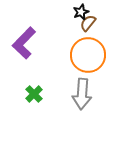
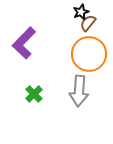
orange circle: moved 1 px right, 1 px up
gray arrow: moved 3 px left, 3 px up
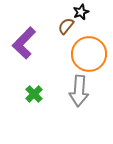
brown semicircle: moved 22 px left, 3 px down
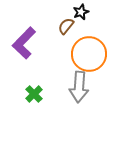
gray arrow: moved 4 px up
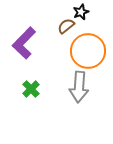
brown semicircle: rotated 12 degrees clockwise
orange circle: moved 1 px left, 3 px up
green cross: moved 3 px left, 5 px up
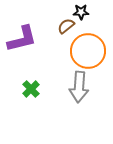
black star: rotated 21 degrees clockwise
purple L-shape: moved 2 px left, 4 px up; rotated 148 degrees counterclockwise
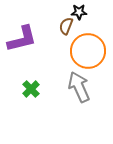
black star: moved 2 px left
brown semicircle: rotated 30 degrees counterclockwise
gray arrow: rotated 152 degrees clockwise
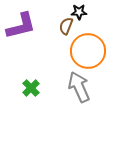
purple L-shape: moved 1 px left, 13 px up
green cross: moved 1 px up
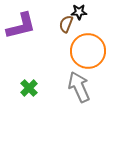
brown semicircle: moved 2 px up
green cross: moved 2 px left
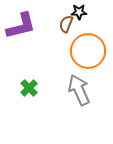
gray arrow: moved 3 px down
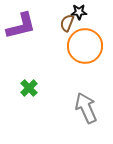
brown semicircle: moved 1 px right, 1 px up
orange circle: moved 3 px left, 5 px up
gray arrow: moved 7 px right, 18 px down
